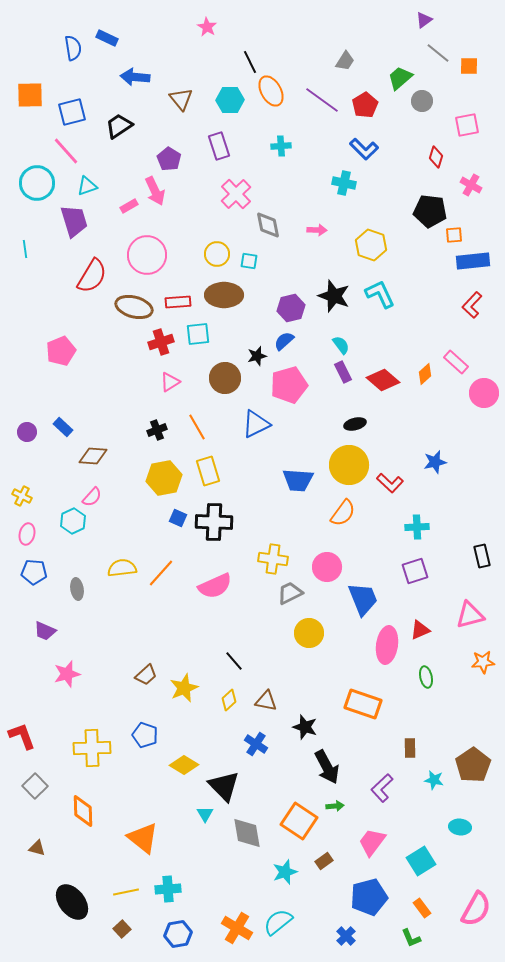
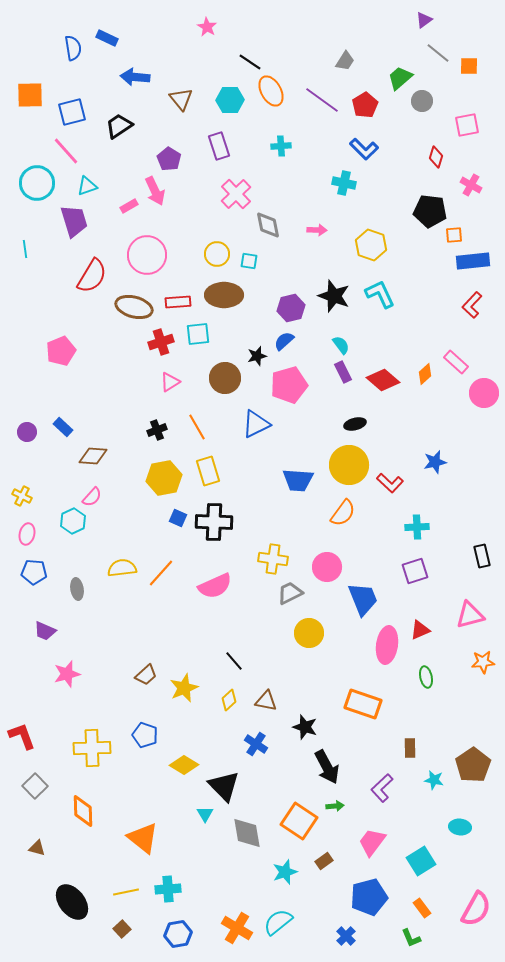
black line at (250, 62): rotated 30 degrees counterclockwise
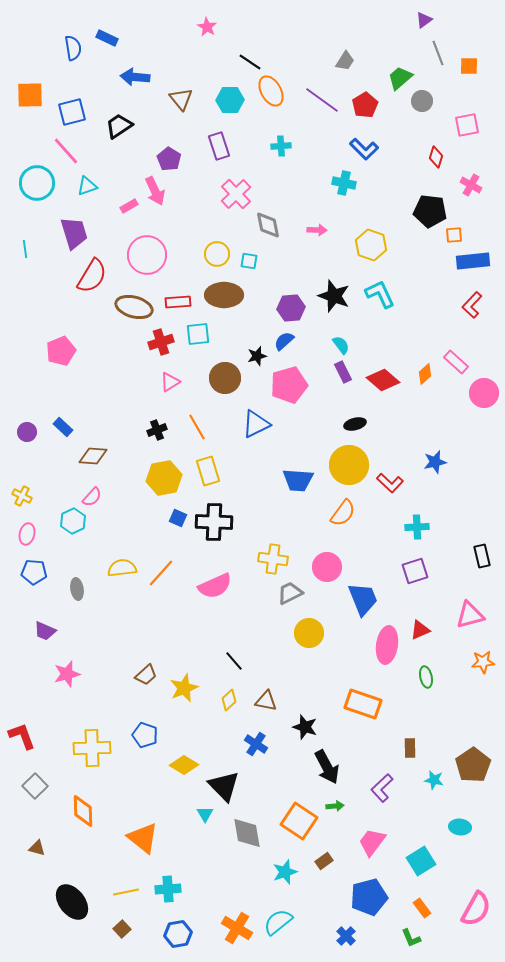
gray line at (438, 53): rotated 30 degrees clockwise
purple trapezoid at (74, 221): moved 12 px down
purple hexagon at (291, 308): rotated 8 degrees clockwise
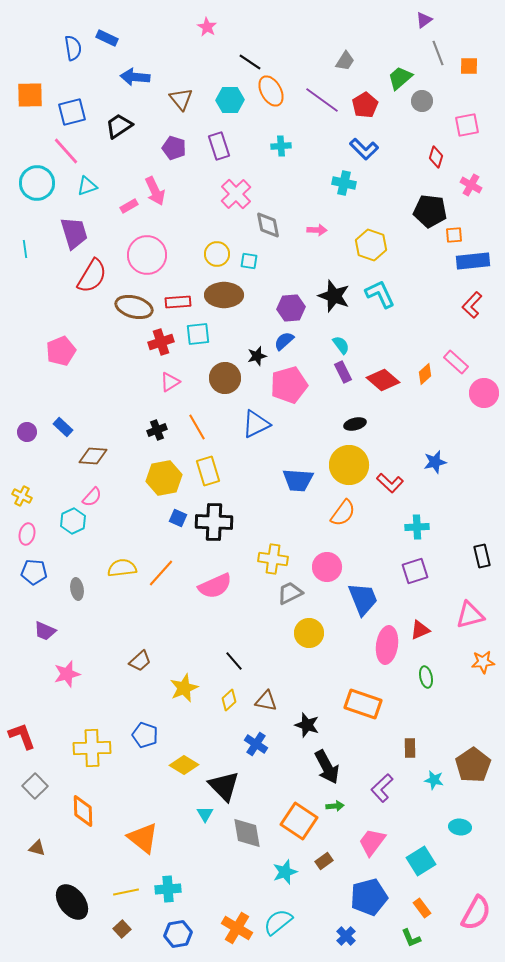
purple pentagon at (169, 159): moved 5 px right, 11 px up; rotated 15 degrees counterclockwise
brown trapezoid at (146, 675): moved 6 px left, 14 px up
black star at (305, 727): moved 2 px right, 2 px up
pink semicircle at (476, 909): moved 4 px down
